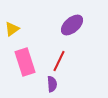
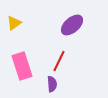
yellow triangle: moved 2 px right, 6 px up
pink rectangle: moved 3 px left, 4 px down
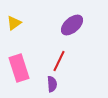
pink rectangle: moved 3 px left, 2 px down
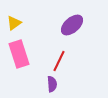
pink rectangle: moved 14 px up
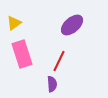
pink rectangle: moved 3 px right
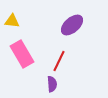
yellow triangle: moved 2 px left, 2 px up; rotated 42 degrees clockwise
pink rectangle: rotated 12 degrees counterclockwise
